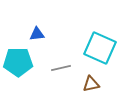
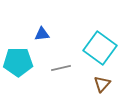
blue triangle: moved 5 px right
cyan square: rotated 12 degrees clockwise
brown triangle: moved 11 px right; rotated 36 degrees counterclockwise
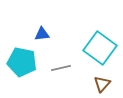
cyan pentagon: moved 4 px right; rotated 12 degrees clockwise
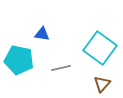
blue triangle: rotated 14 degrees clockwise
cyan pentagon: moved 3 px left, 2 px up
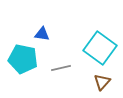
cyan pentagon: moved 4 px right, 1 px up
brown triangle: moved 2 px up
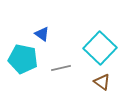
blue triangle: rotated 28 degrees clockwise
cyan square: rotated 8 degrees clockwise
brown triangle: rotated 36 degrees counterclockwise
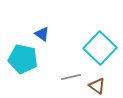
gray line: moved 10 px right, 9 px down
brown triangle: moved 5 px left, 4 px down
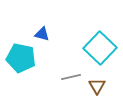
blue triangle: rotated 21 degrees counterclockwise
cyan pentagon: moved 2 px left, 1 px up
brown triangle: rotated 24 degrees clockwise
